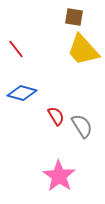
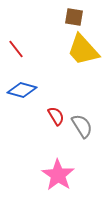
blue diamond: moved 3 px up
pink star: moved 1 px left, 1 px up
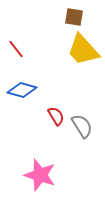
pink star: moved 18 px left; rotated 16 degrees counterclockwise
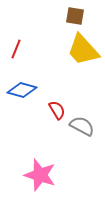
brown square: moved 1 px right, 1 px up
red line: rotated 60 degrees clockwise
red semicircle: moved 1 px right, 6 px up
gray semicircle: rotated 30 degrees counterclockwise
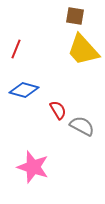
blue diamond: moved 2 px right
red semicircle: moved 1 px right
pink star: moved 7 px left, 8 px up
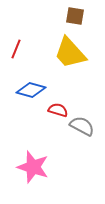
yellow trapezoid: moved 13 px left, 3 px down
blue diamond: moved 7 px right
red semicircle: rotated 42 degrees counterclockwise
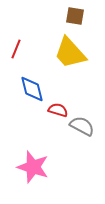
blue diamond: moved 1 px right, 1 px up; rotated 60 degrees clockwise
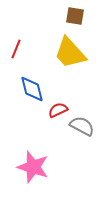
red semicircle: rotated 42 degrees counterclockwise
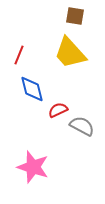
red line: moved 3 px right, 6 px down
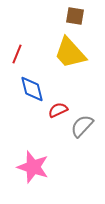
red line: moved 2 px left, 1 px up
gray semicircle: rotated 75 degrees counterclockwise
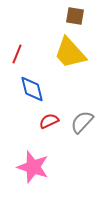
red semicircle: moved 9 px left, 11 px down
gray semicircle: moved 4 px up
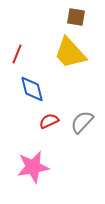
brown square: moved 1 px right, 1 px down
pink star: rotated 28 degrees counterclockwise
